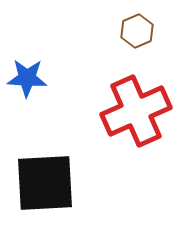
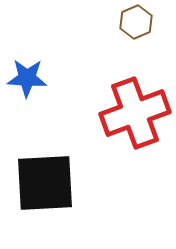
brown hexagon: moved 1 px left, 9 px up
red cross: moved 1 px left, 2 px down; rotated 4 degrees clockwise
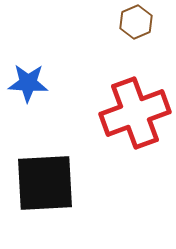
blue star: moved 1 px right, 5 px down
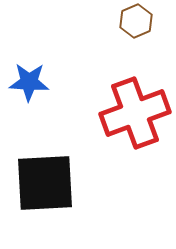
brown hexagon: moved 1 px up
blue star: moved 1 px right, 1 px up
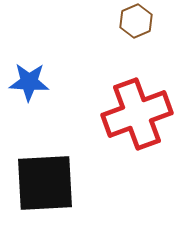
red cross: moved 2 px right, 1 px down
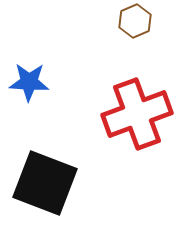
brown hexagon: moved 1 px left
black square: rotated 24 degrees clockwise
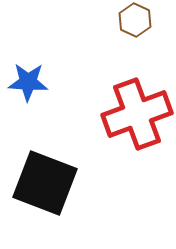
brown hexagon: moved 1 px up; rotated 12 degrees counterclockwise
blue star: moved 1 px left
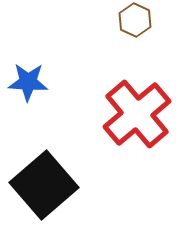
red cross: rotated 20 degrees counterclockwise
black square: moved 1 px left, 2 px down; rotated 28 degrees clockwise
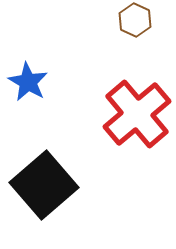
blue star: rotated 27 degrees clockwise
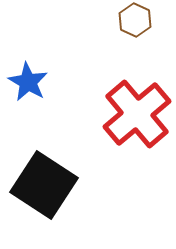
black square: rotated 16 degrees counterclockwise
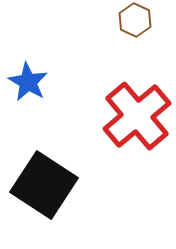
red cross: moved 2 px down
